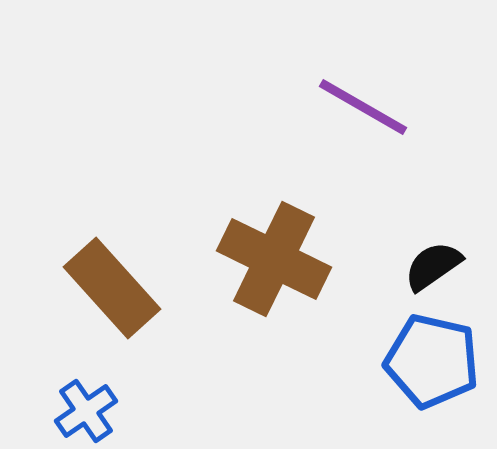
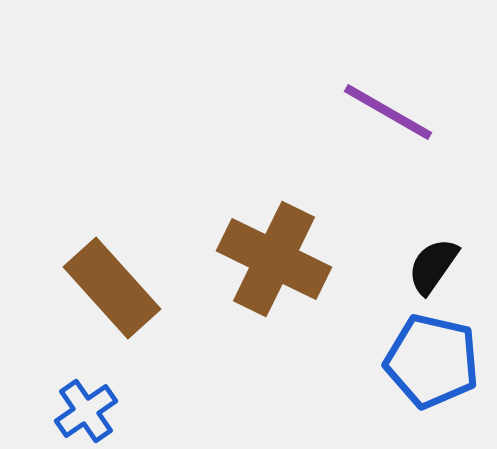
purple line: moved 25 px right, 5 px down
black semicircle: rotated 20 degrees counterclockwise
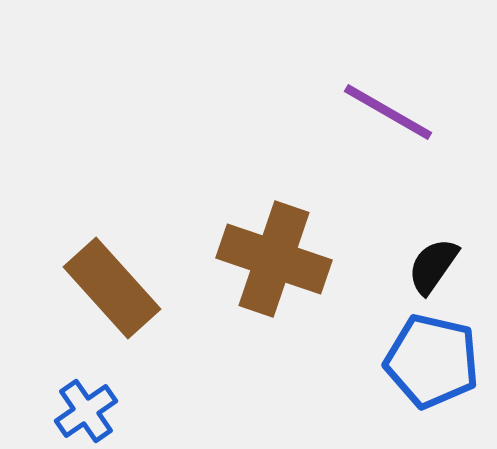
brown cross: rotated 7 degrees counterclockwise
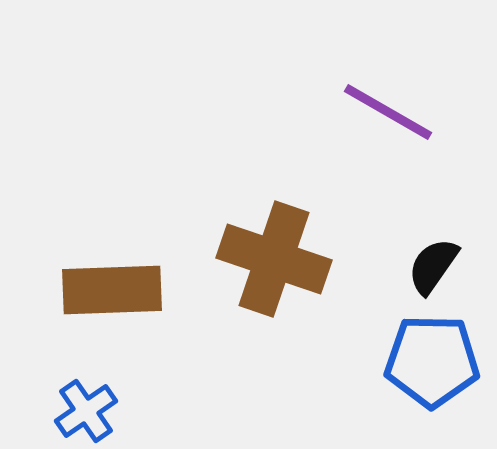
brown rectangle: moved 2 px down; rotated 50 degrees counterclockwise
blue pentagon: rotated 12 degrees counterclockwise
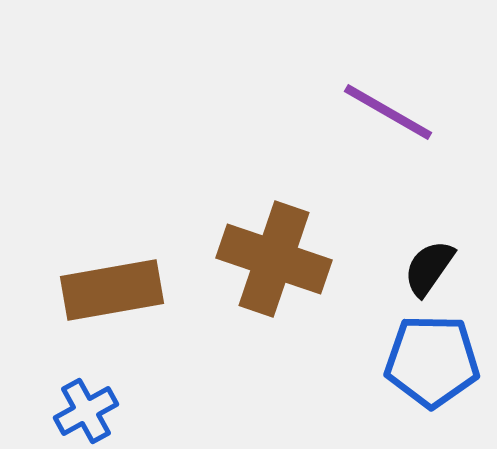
black semicircle: moved 4 px left, 2 px down
brown rectangle: rotated 8 degrees counterclockwise
blue cross: rotated 6 degrees clockwise
